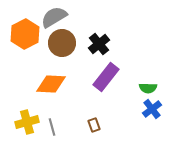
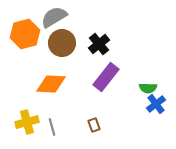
orange hexagon: rotated 12 degrees clockwise
blue cross: moved 4 px right, 5 px up
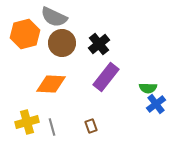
gray semicircle: rotated 124 degrees counterclockwise
brown rectangle: moved 3 px left, 1 px down
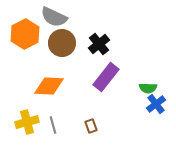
orange hexagon: rotated 12 degrees counterclockwise
orange diamond: moved 2 px left, 2 px down
gray line: moved 1 px right, 2 px up
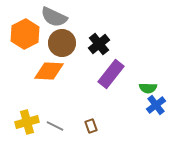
purple rectangle: moved 5 px right, 3 px up
orange diamond: moved 15 px up
blue cross: moved 1 px down
gray line: moved 2 px right, 1 px down; rotated 48 degrees counterclockwise
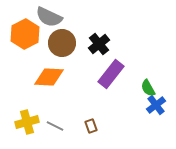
gray semicircle: moved 5 px left
orange diamond: moved 6 px down
green semicircle: rotated 60 degrees clockwise
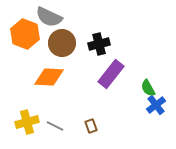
orange hexagon: rotated 12 degrees counterclockwise
black cross: rotated 25 degrees clockwise
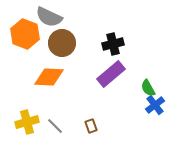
black cross: moved 14 px right
purple rectangle: rotated 12 degrees clockwise
blue cross: moved 1 px left
gray line: rotated 18 degrees clockwise
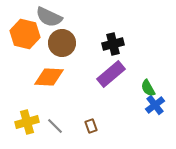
orange hexagon: rotated 8 degrees counterclockwise
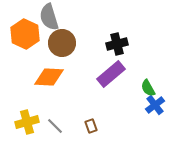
gray semicircle: rotated 48 degrees clockwise
orange hexagon: rotated 12 degrees clockwise
black cross: moved 4 px right
